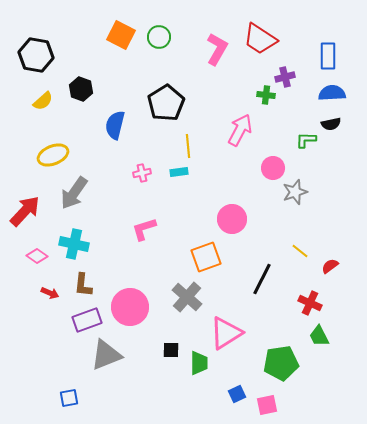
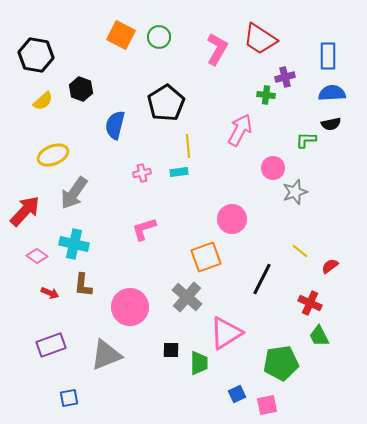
purple rectangle at (87, 320): moved 36 px left, 25 px down
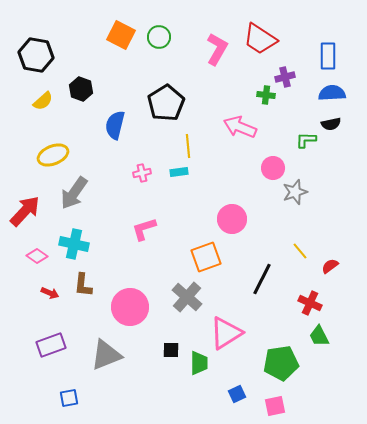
pink arrow at (240, 130): moved 3 px up; rotated 96 degrees counterclockwise
yellow line at (300, 251): rotated 12 degrees clockwise
pink square at (267, 405): moved 8 px right, 1 px down
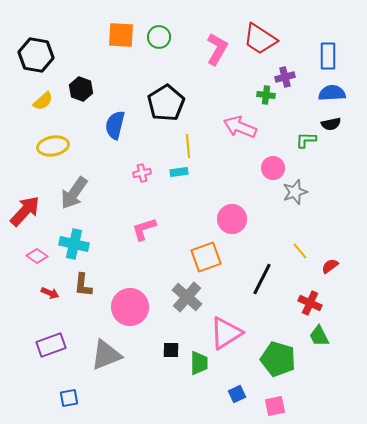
orange square at (121, 35): rotated 24 degrees counterclockwise
yellow ellipse at (53, 155): moved 9 px up; rotated 12 degrees clockwise
green pentagon at (281, 363): moved 3 px left, 4 px up; rotated 24 degrees clockwise
